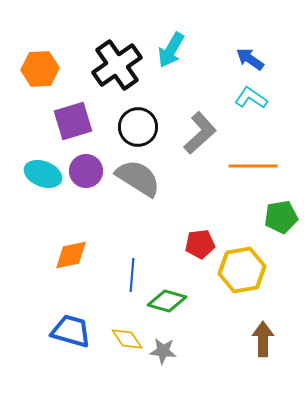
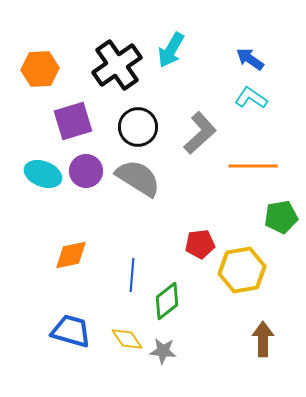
green diamond: rotated 54 degrees counterclockwise
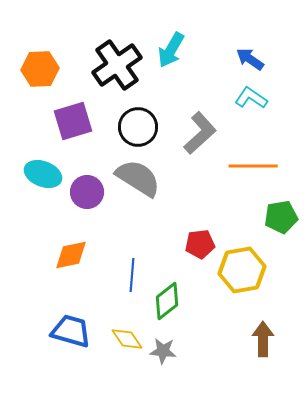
purple circle: moved 1 px right, 21 px down
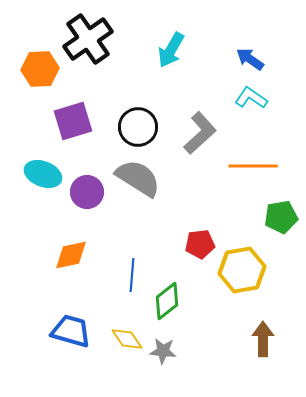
black cross: moved 29 px left, 26 px up
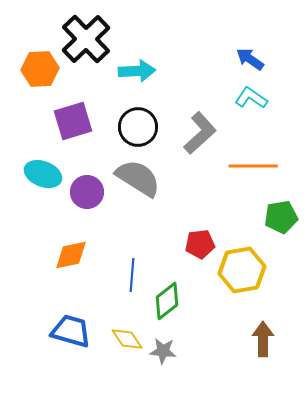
black cross: moved 2 px left; rotated 9 degrees counterclockwise
cyan arrow: moved 34 px left, 21 px down; rotated 123 degrees counterclockwise
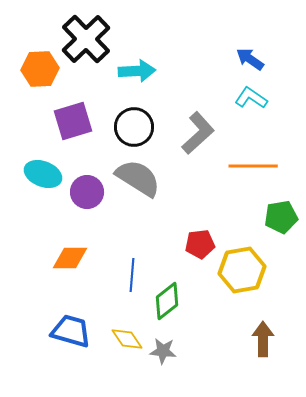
black circle: moved 4 px left
gray L-shape: moved 2 px left
orange diamond: moved 1 px left, 3 px down; rotated 12 degrees clockwise
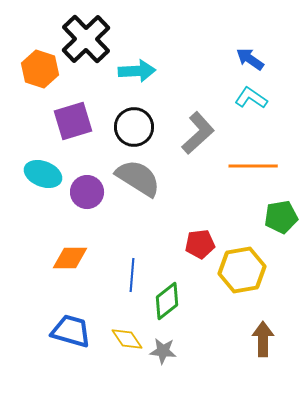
orange hexagon: rotated 21 degrees clockwise
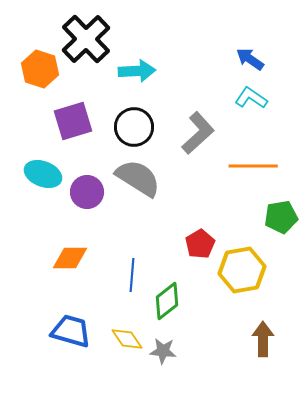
red pentagon: rotated 24 degrees counterclockwise
